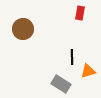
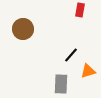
red rectangle: moved 3 px up
black line: moved 1 px left, 2 px up; rotated 42 degrees clockwise
gray rectangle: rotated 60 degrees clockwise
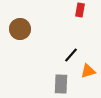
brown circle: moved 3 px left
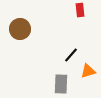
red rectangle: rotated 16 degrees counterclockwise
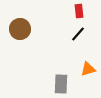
red rectangle: moved 1 px left, 1 px down
black line: moved 7 px right, 21 px up
orange triangle: moved 2 px up
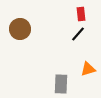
red rectangle: moved 2 px right, 3 px down
